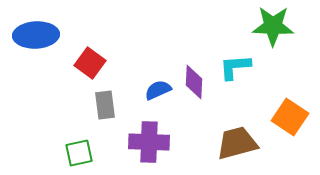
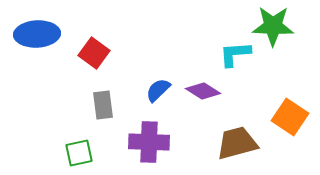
blue ellipse: moved 1 px right, 1 px up
red square: moved 4 px right, 10 px up
cyan L-shape: moved 13 px up
purple diamond: moved 9 px right, 9 px down; rotated 60 degrees counterclockwise
blue semicircle: rotated 20 degrees counterclockwise
gray rectangle: moved 2 px left
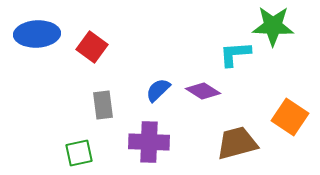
red square: moved 2 px left, 6 px up
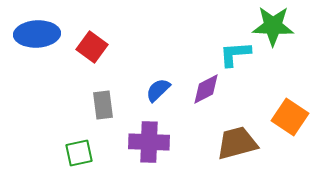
purple diamond: moved 3 px right, 2 px up; rotated 60 degrees counterclockwise
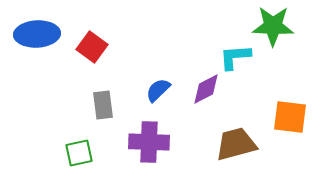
cyan L-shape: moved 3 px down
orange square: rotated 27 degrees counterclockwise
brown trapezoid: moved 1 px left, 1 px down
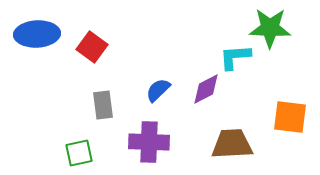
green star: moved 3 px left, 2 px down
brown trapezoid: moved 4 px left; rotated 12 degrees clockwise
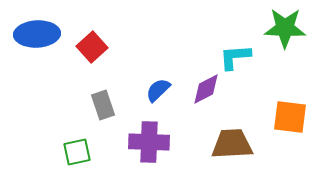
green star: moved 15 px right
red square: rotated 12 degrees clockwise
gray rectangle: rotated 12 degrees counterclockwise
green square: moved 2 px left, 1 px up
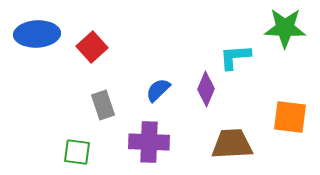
purple diamond: rotated 40 degrees counterclockwise
green square: rotated 20 degrees clockwise
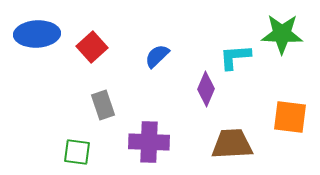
green star: moved 3 px left, 6 px down
blue semicircle: moved 1 px left, 34 px up
